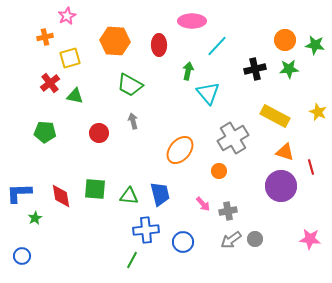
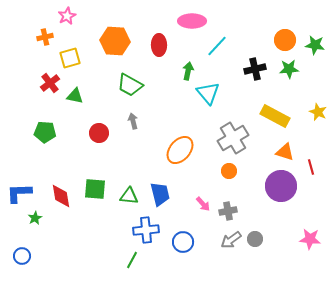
orange circle at (219, 171): moved 10 px right
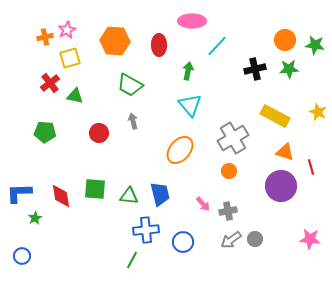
pink star at (67, 16): moved 14 px down
cyan triangle at (208, 93): moved 18 px left, 12 px down
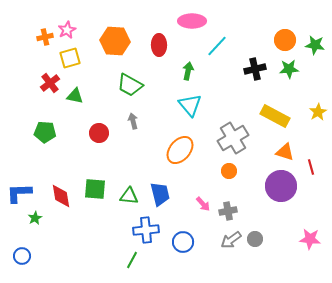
yellow star at (318, 112): rotated 18 degrees clockwise
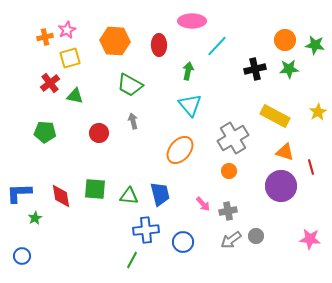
gray circle at (255, 239): moved 1 px right, 3 px up
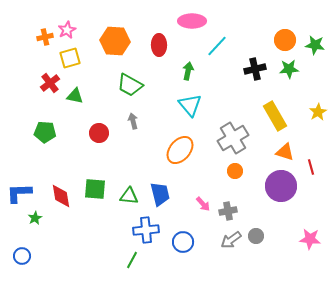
yellow rectangle at (275, 116): rotated 32 degrees clockwise
orange circle at (229, 171): moved 6 px right
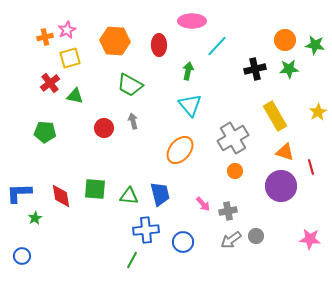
red circle at (99, 133): moved 5 px right, 5 px up
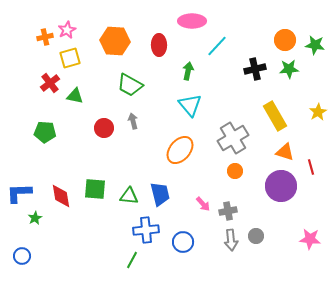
gray arrow at (231, 240): rotated 60 degrees counterclockwise
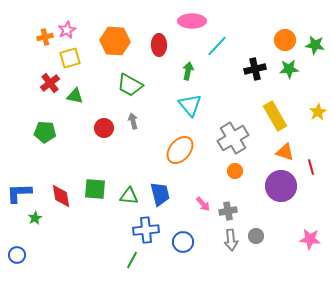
blue circle at (22, 256): moved 5 px left, 1 px up
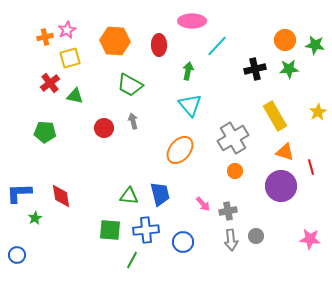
green square at (95, 189): moved 15 px right, 41 px down
